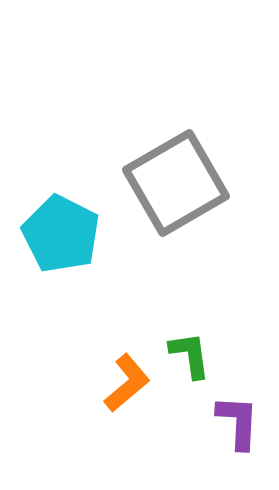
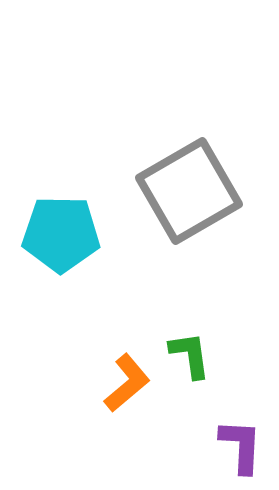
gray square: moved 13 px right, 8 px down
cyan pentagon: rotated 26 degrees counterclockwise
purple L-shape: moved 3 px right, 24 px down
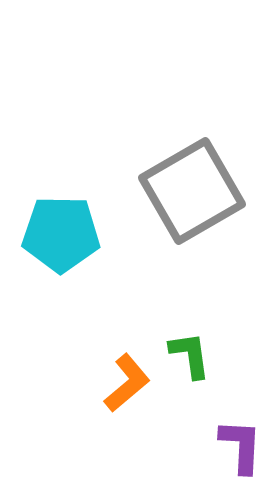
gray square: moved 3 px right
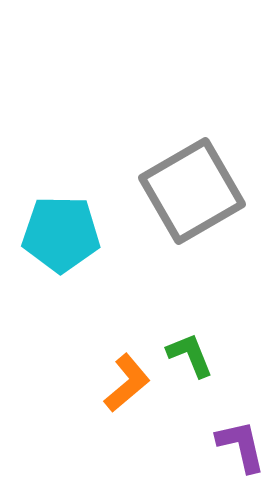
green L-shape: rotated 14 degrees counterclockwise
purple L-shape: rotated 16 degrees counterclockwise
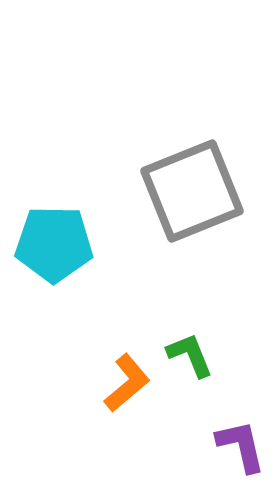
gray square: rotated 8 degrees clockwise
cyan pentagon: moved 7 px left, 10 px down
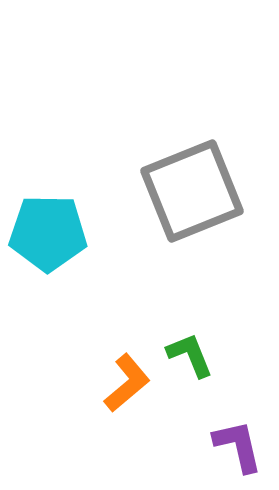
cyan pentagon: moved 6 px left, 11 px up
purple L-shape: moved 3 px left
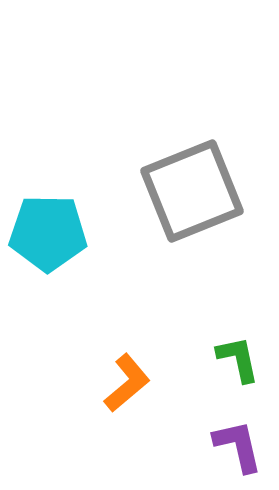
green L-shape: moved 48 px right, 4 px down; rotated 10 degrees clockwise
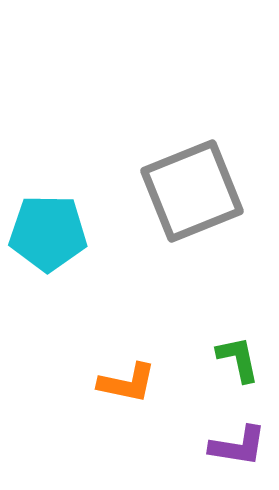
orange L-shape: rotated 52 degrees clockwise
purple L-shape: rotated 112 degrees clockwise
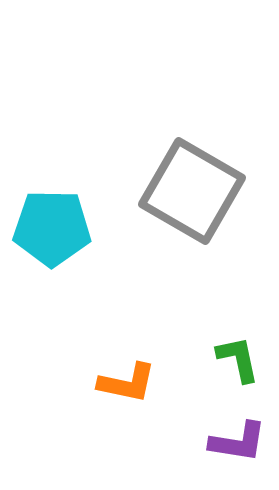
gray square: rotated 38 degrees counterclockwise
cyan pentagon: moved 4 px right, 5 px up
purple L-shape: moved 4 px up
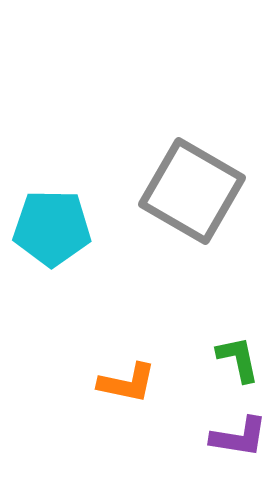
purple L-shape: moved 1 px right, 5 px up
